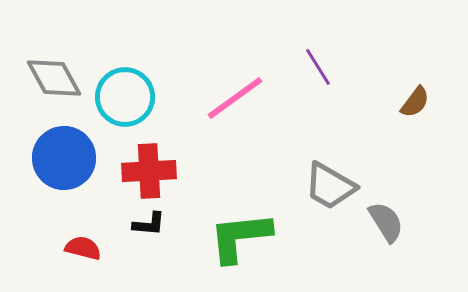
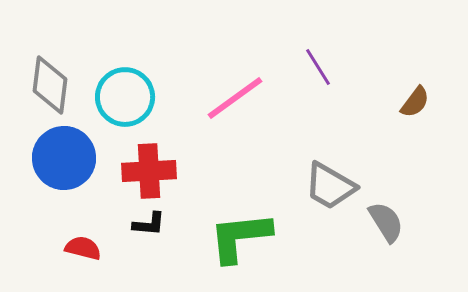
gray diamond: moved 4 px left, 7 px down; rotated 36 degrees clockwise
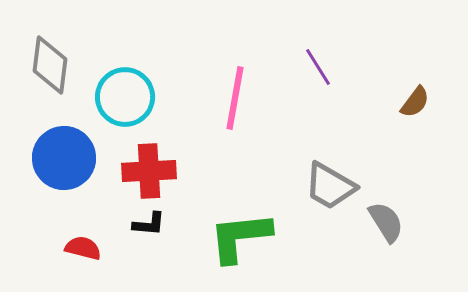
gray diamond: moved 20 px up
pink line: rotated 44 degrees counterclockwise
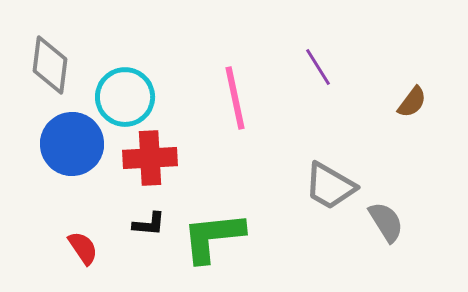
pink line: rotated 22 degrees counterclockwise
brown semicircle: moved 3 px left
blue circle: moved 8 px right, 14 px up
red cross: moved 1 px right, 13 px up
green L-shape: moved 27 px left
red semicircle: rotated 42 degrees clockwise
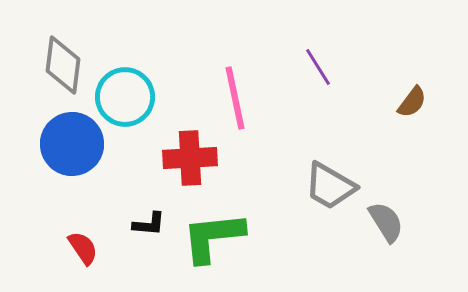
gray diamond: moved 13 px right
red cross: moved 40 px right
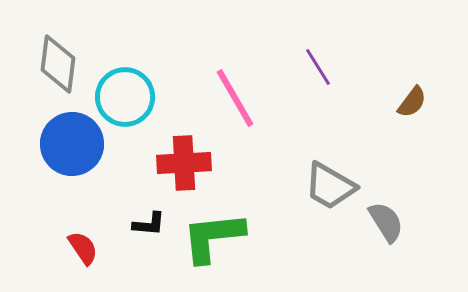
gray diamond: moved 5 px left, 1 px up
pink line: rotated 18 degrees counterclockwise
red cross: moved 6 px left, 5 px down
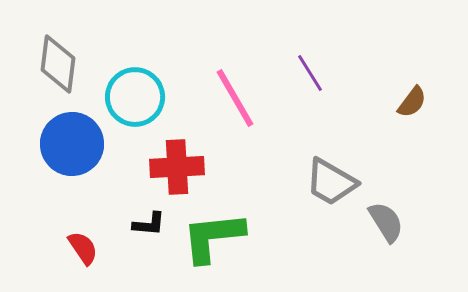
purple line: moved 8 px left, 6 px down
cyan circle: moved 10 px right
red cross: moved 7 px left, 4 px down
gray trapezoid: moved 1 px right, 4 px up
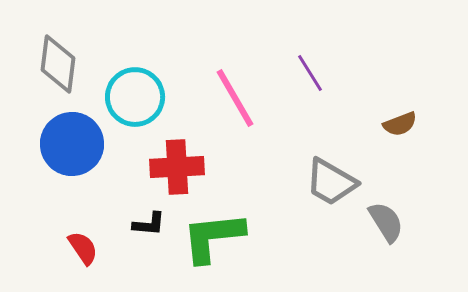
brown semicircle: moved 12 px left, 22 px down; rotated 32 degrees clockwise
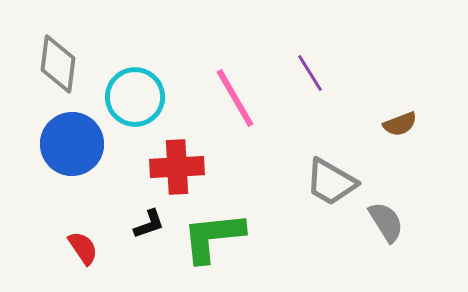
black L-shape: rotated 24 degrees counterclockwise
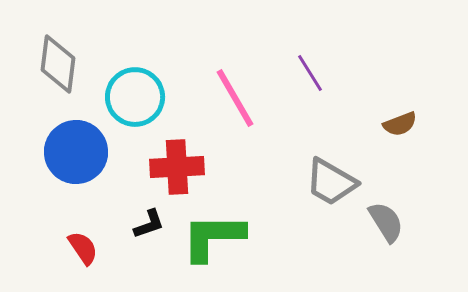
blue circle: moved 4 px right, 8 px down
green L-shape: rotated 6 degrees clockwise
